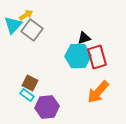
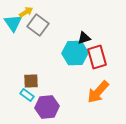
yellow arrow: moved 3 px up
cyan triangle: moved 2 px up; rotated 18 degrees counterclockwise
gray square: moved 6 px right, 5 px up
cyan hexagon: moved 3 px left, 3 px up
brown square: moved 1 px right, 2 px up; rotated 28 degrees counterclockwise
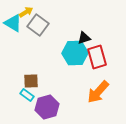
cyan triangle: rotated 24 degrees counterclockwise
purple hexagon: rotated 10 degrees counterclockwise
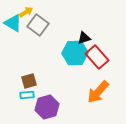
red rectangle: rotated 25 degrees counterclockwise
brown square: moved 2 px left; rotated 14 degrees counterclockwise
cyan rectangle: rotated 40 degrees counterclockwise
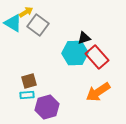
orange arrow: rotated 15 degrees clockwise
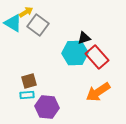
purple hexagon: rotated 20 degrees clockwise
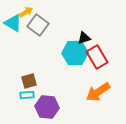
red rectangle: rotated 10 degrees clockwise
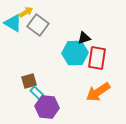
red rectangle: moved 1 px down; rotated 40 degrees clockwise
cyan rectangle: moved 10 px right, 2 px up; rotated 48 degrees clockwise
